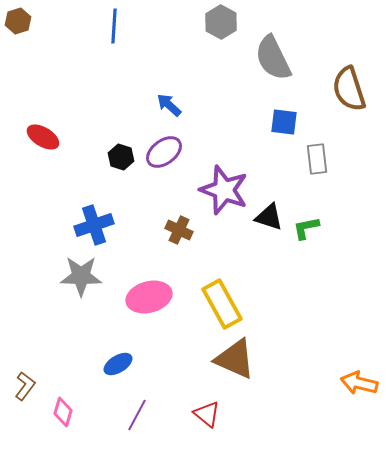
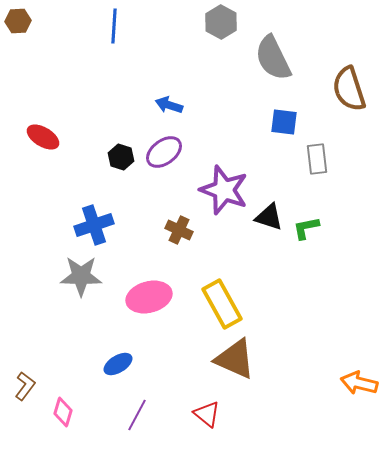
brown hexagon: rotated 15 degrees clockwise
blue arrow: rotated 24 degrees counterclockwise
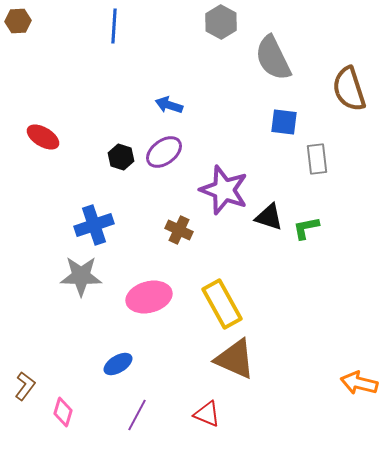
red triangle: rotated 16 degrees counterclockwise
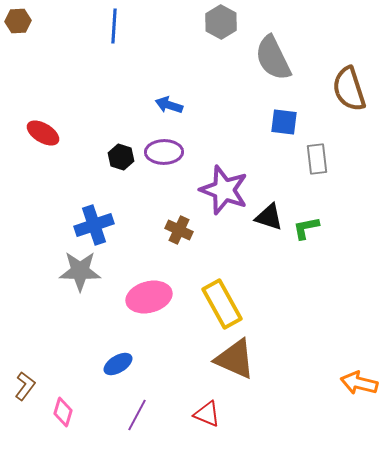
red ellipse: moved 4 px up
purple ellipse: rotated 36 degrees clockwise
gray star: moved 1 px left, 5 px up
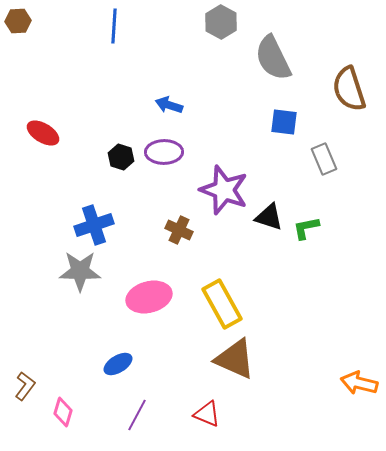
gray rectangle: moved 7 px right; rotated 16 degrees counterclockwise
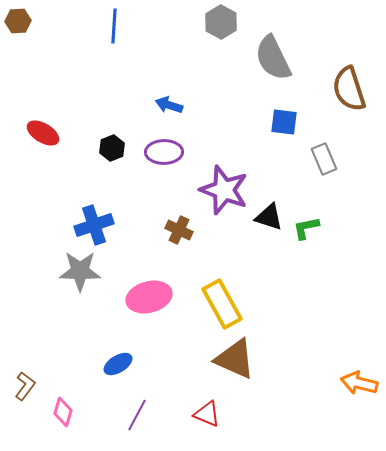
black hexagon: moved 9 px left, 9 px up; rotated 20 degrees clockwise
